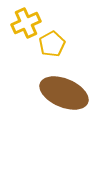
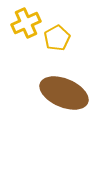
yellow pentagon: moved 5 px right, 6 px up
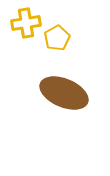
yellow cross: rotated 16 degrees clockwise
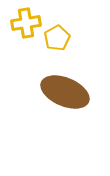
brown ellipse: moved 1 px right, 1 px up
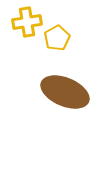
yellow cross: moved 1 px right, 1 px up
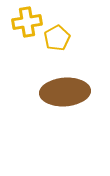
brown ellipse: rotated 27 degrees counterclockwise
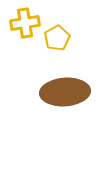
yellow cross: moved 2 px left, 1 px down
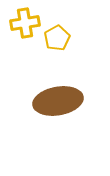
brown ellipse: moved 7 px left, 9 px down; rotated 6 degrees counterclockwise
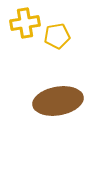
yellow pentagon: moved 2 px up; rotated 20 degrees clockwise
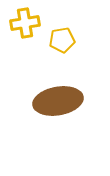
yellow pentagon: moved 5 px right, 4 px down
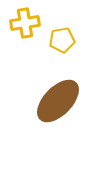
brown ellipse: rotated 36 degrees counterclockwise
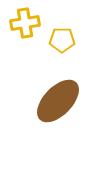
yellow pentagon: rotated 10 degrees clockwise
